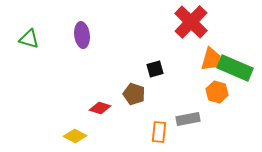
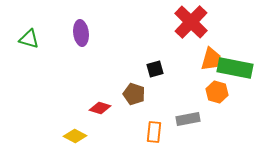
purple ellipse: moved 1 px left, 2 px up
green rectangle: rotated 12 degrees counterclockwise
orange rectangle: moved 5 px left
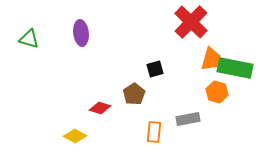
brown pentagon: rotated 20 degrees clockwise
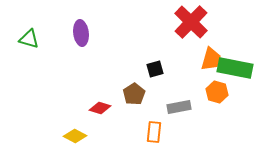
gray rectangle: moved 9 px left, 12 px up
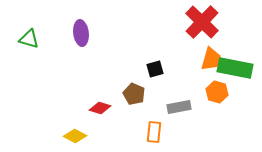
red cross: moved 11 px right
brown pentagon: rotated 15 degrees counterclockwise
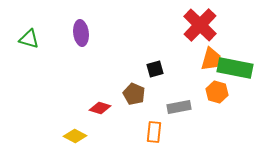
red cross: moved 2 px left, 3 px down
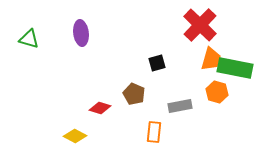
black square: moved 2 px right, 6 px up
gray rectangle: moved 1 px right, 1 px up
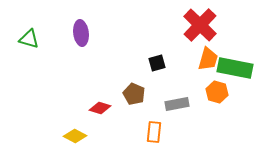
orange trapezoid: moved 3 px left
gray rectangle: moved 3 px left, 2 px up
